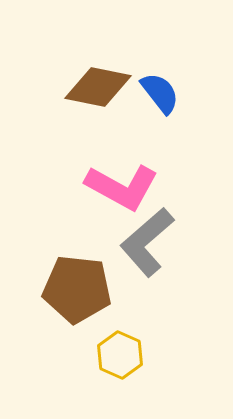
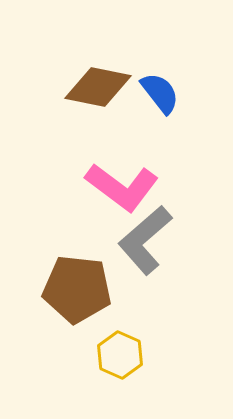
pink L-shape: rotated 8 degrees clockwise
gray L-shape: moved 2 px left, 2 px up
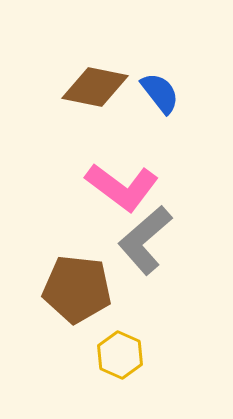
brown diamond: moved 3 px left
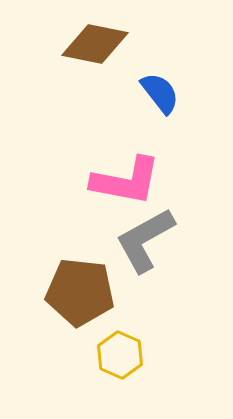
brown diamond: moved 43 px up
pink L-shape: moved 4 px right, 6 px up; rotated 26 degrees counterclockwise
gray L-shape: rotated 12 degrees clockwise
brown pentagon: moved 3 px right, 3 px down
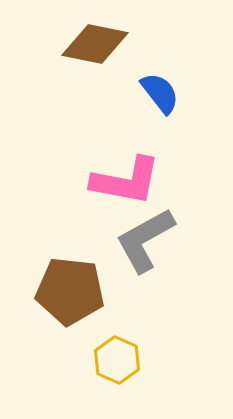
brown pentagon: moved 10 px left, 1 px up
yellow hexagon: moved 3 px left, 5 px down
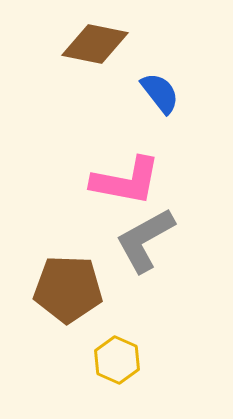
brown pentagon: moved 2 px left, 2 px up; rotated 4 degrees counterclockwise
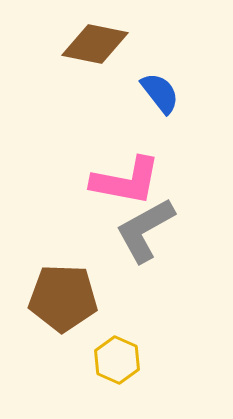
gray L-shape: moved 10 px up
brown pentagon: moved 5 px left, 9 px down
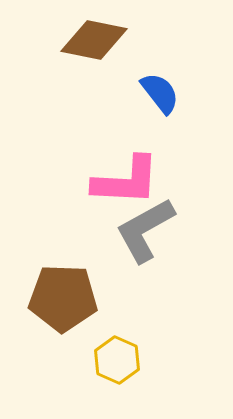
brown diamond: moved 1 px left, 4 px up
pink L-shape: rotated 8 degrees counterclockwise
